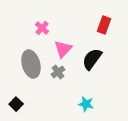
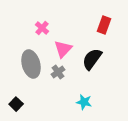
cyan star: moved 2 px left, 2 px up
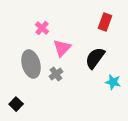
red rectangle: moved 1 px right, 3 px up
pink triangle: moved 1 px left, 1 px up
black semicircle: moved 3 px right, 1 px up
gray cross: moved 2 px left, 2 px down
cyan star: moved 29 px right, 20 px up
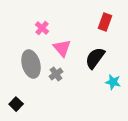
pink triangle: rotated 24 degrees counterclockwise
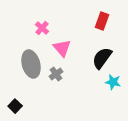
red rectangle: moved 3 px left, 1 px up
black semicircle: moved 7 px right
black square: moved 1 px left, 2 px down
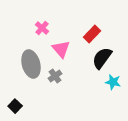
red rectangle: moved 10 px left, 13 px down; rotated 24 degrees clockwise
pink triangle: moved 1 px left, 1 px down
gray cross: moved 1 px left, 2 px down
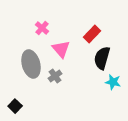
black semicircle: rotated 20 degrees counterclockwise
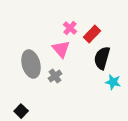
pink cross: moved 28 px right
black square: moved 6 px right, 5 px down
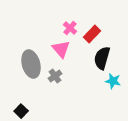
cyan star: moved 1 px up
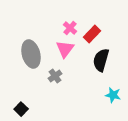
pink triangle: moved 4 px right; rotated 18 degrees clockwise
black semicircle: moved 1 px left, 2 px down
gray ellipse: moved 10 px up
cyan star: moved 14 px down
black square: moved 2 px up
